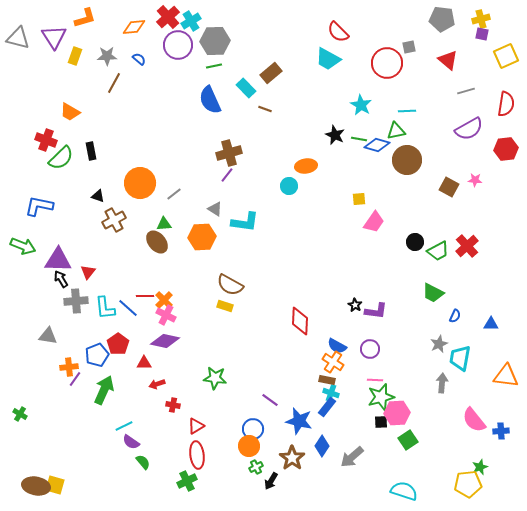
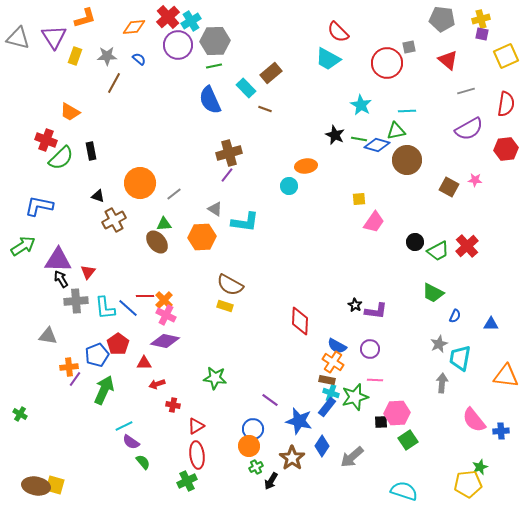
green arrow at (23, 246): rotated 55 degrees counterclockwise
green star at (381, 397): moved 26 px left
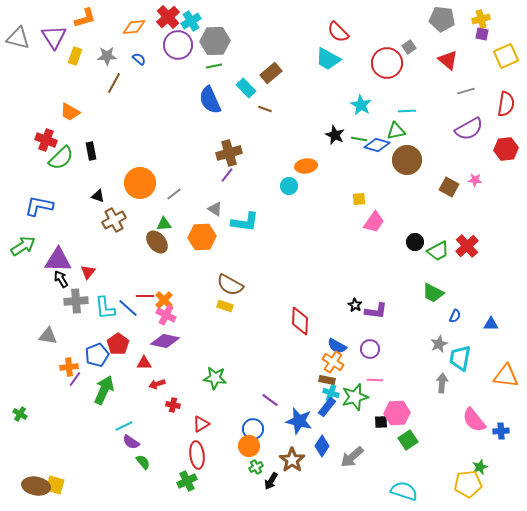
gray square at (409, 47): rotated 24 degrees counterclockwise
red triangle at (196, 426): moved 5 px right, 2 px up
brown star at (292, 458): moved 2 px down
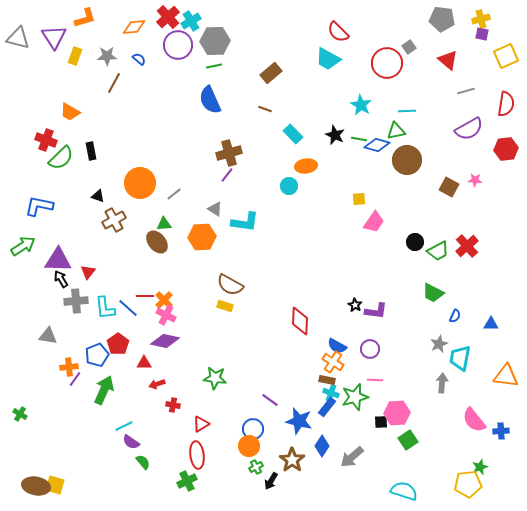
cyan rectangle at (246, 88): moved 47 px right, 46 px down
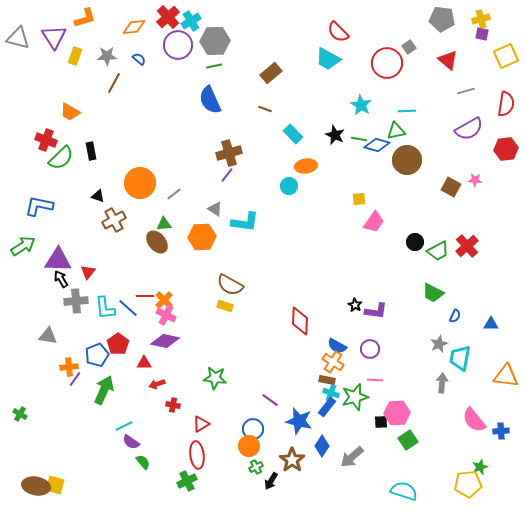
brown square at (449, 187): moved 2 px right
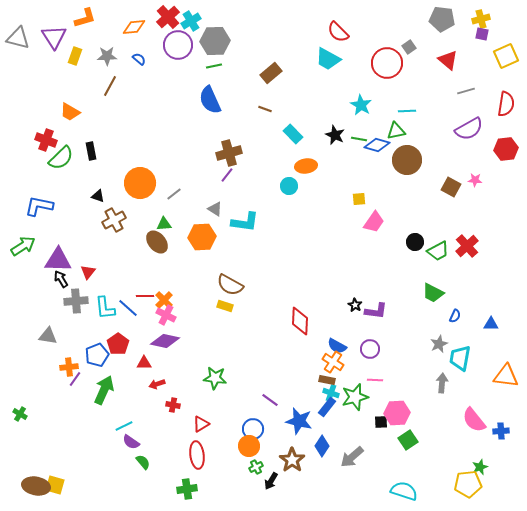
brown line at (114, 83): moved 4 px left, 3 px down
green cross at (187, 481): moved 8 px down; rotated 18 degrees clockwise
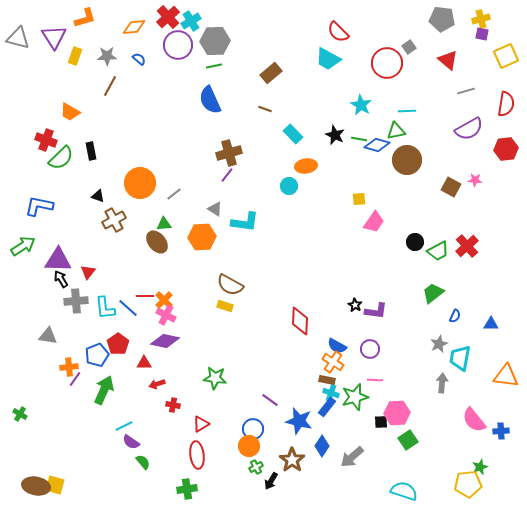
green trapezoid at (433, 293): rotated 115 degrees clockwise
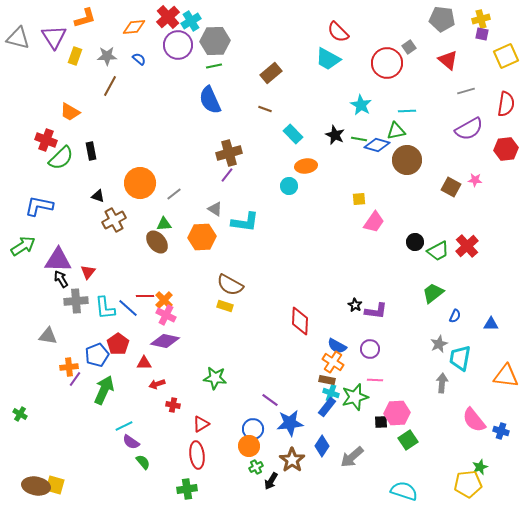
blue star at (299, 421): moved 9 px left, 2 px down; rotated 20 degrees counterclockwise
blue cross at (501, 431): rotated 21 degrees clockwise
